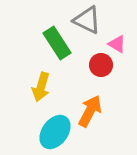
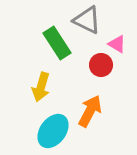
cyan ellipse: moved 2 px left, 1 px up
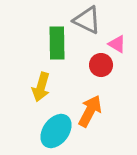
green rectangle: rotated 32 degrees clockwise
cyan ellipse: moved 3 px right
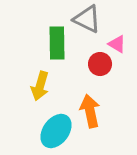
gray triangle: moved 1 px up
red circle: moved 1 px left, 1 px up
yellow arrow: moved 1 px left, 1 px up
orange arrow: rotated 40 degrees counterclockwise
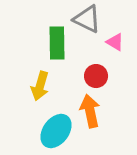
pink triangle: moved 2 px left, 2 px up
red circle: moved 4 px left, 12 px down
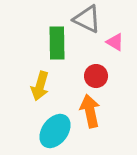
cyan ellipse: moved 1 px left
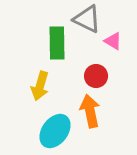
pink triangle: moved 2 px left, 1 px up
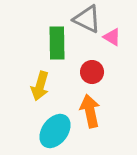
pink triangle: moved 1 px left, 4 px up
red circle: moved 4 px left, 4 px up
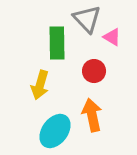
gray triangle: rotated 20 degrees clockwise
red circle: moved 2 px right, 1 px up
yellow arrow: moved 1 px up
orange arrow: moved 2 px right, 4 px down
